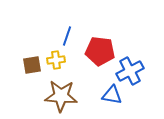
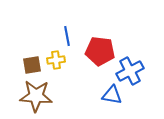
blue line: rotated 30 degrees counterclockwise
brown star: moved 25 px left
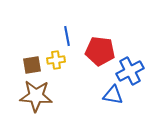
blue triangle: moved 1 px right
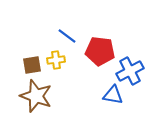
blue line: rotated 42 degrees counterclockwise
brown star: rotated 16 degrees clockwise
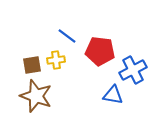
blue cross: moved 3 px right, 1 px up
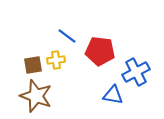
brown square: moved 1 px right
blue cross: moved 3 px right, 2 px down
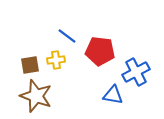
brown square: moved 3 px left
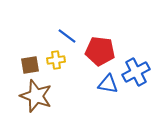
blue triangle: moved 5 px left, 11 px up
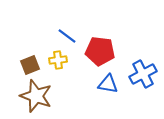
yellow cross: moved 2 px right
brown square: rotated 12 degrees counterclockwise
blue cross: moved 7 px right, 2 px down
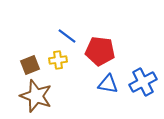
blue cross: moved 8 px down
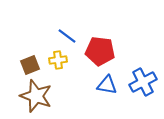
blue triangle: moved 1 px left, 1 px down
